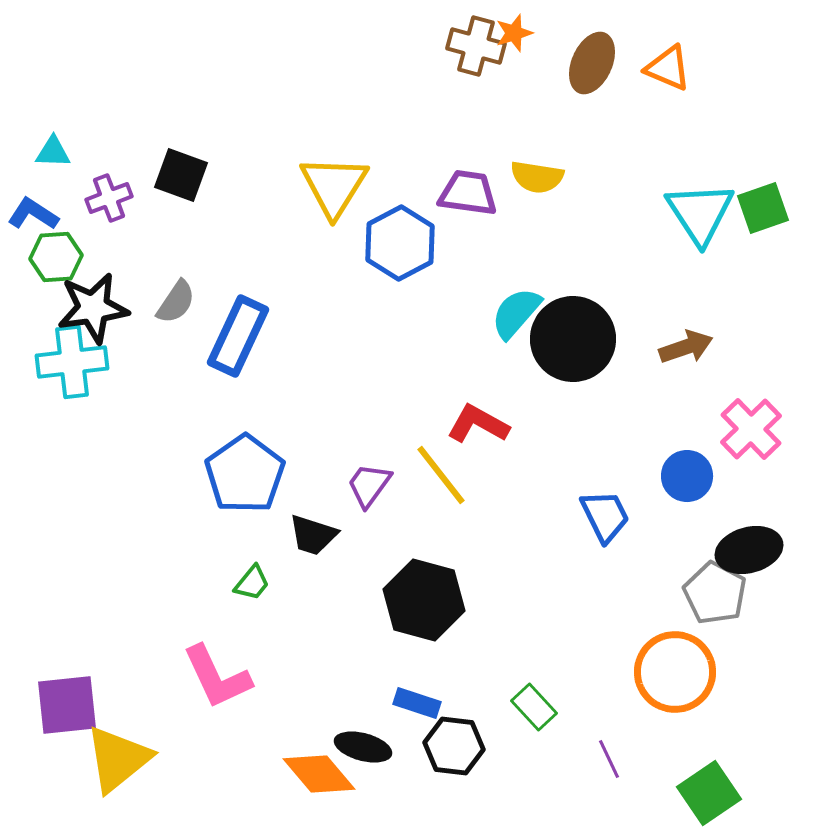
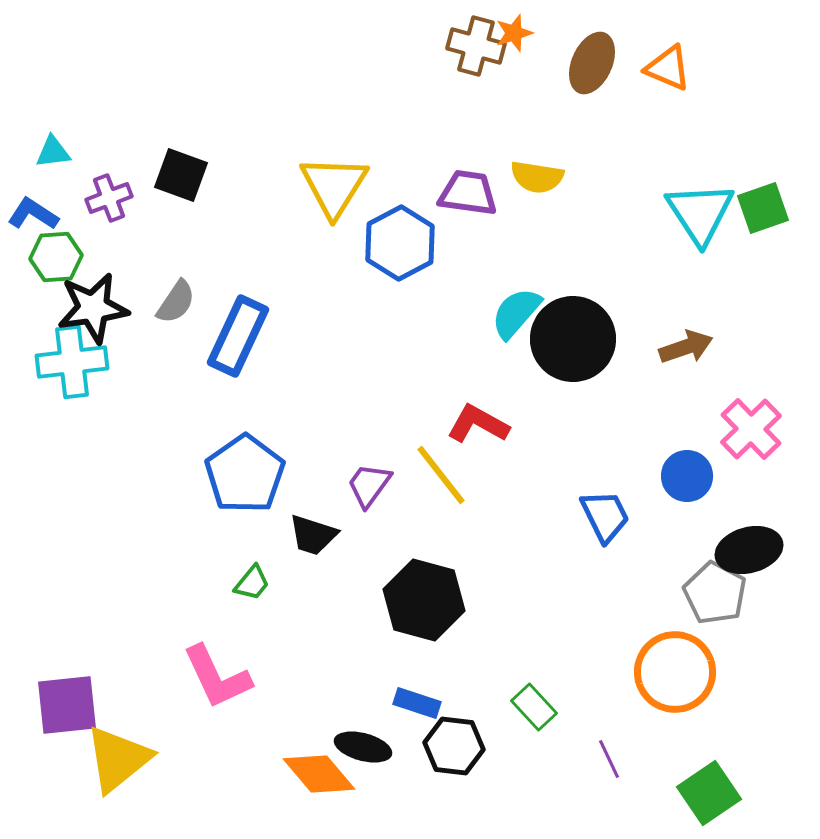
cyan triangle at (53, 152): rotated 9 degrees counterclockwise
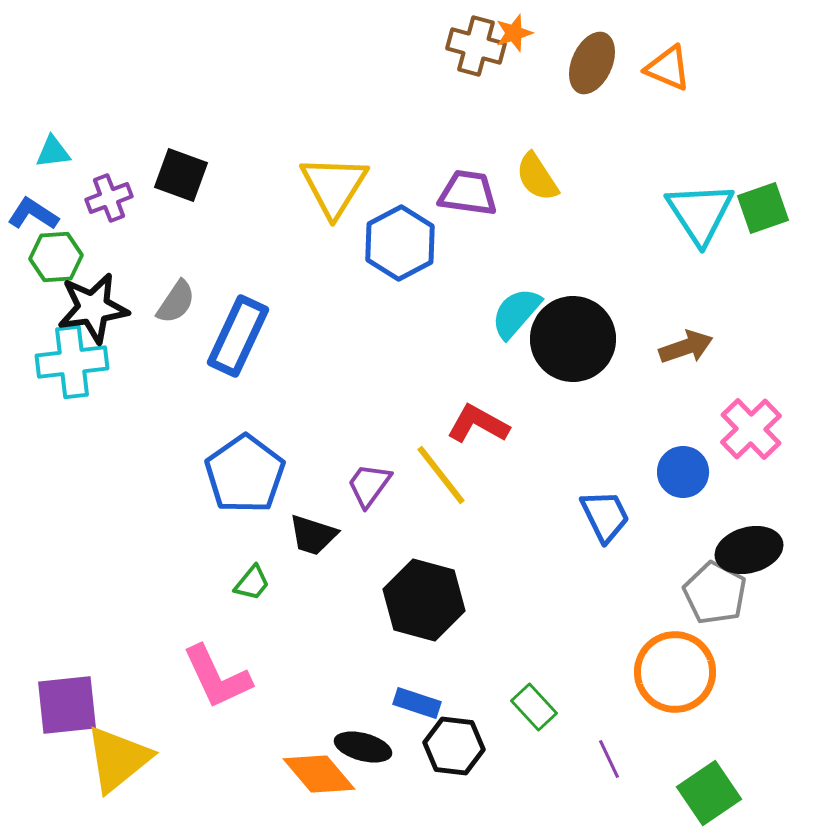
yellow semicircle at (537, 177): rotated 48 degrees clockwise
blue circle at (687, 476): moved 4 px left, 4 px up
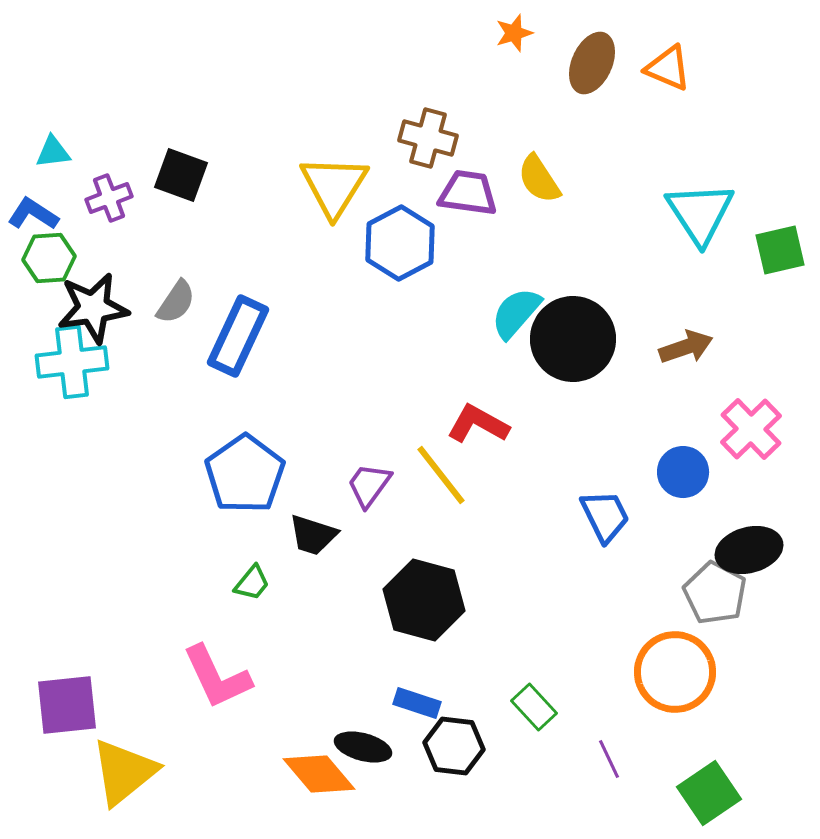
brown cross at (476, 46): moved 48 px left, 92 px down
yellow semicircle at (537, 177): moved 2 px right, 2 px down
green square at (763, 208): moved 17 px right, 42 px down; rotated 6 degrees clockwise
green hexagon at (56, 257): moved 7 px left, 1 px down
yellow triangle at (118, 759): moved 6 px right, 13 px down
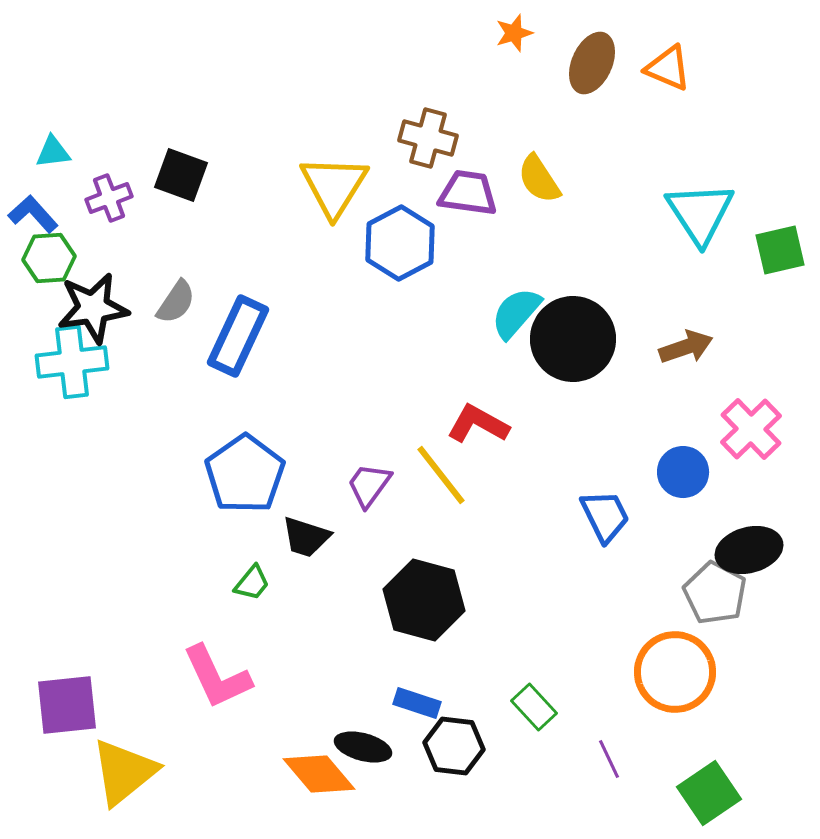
blue L-shape at (33, 214): rotated 15 degrees clockwise
black trapezoid at (313, 535): moved 7 px left, 2 px down
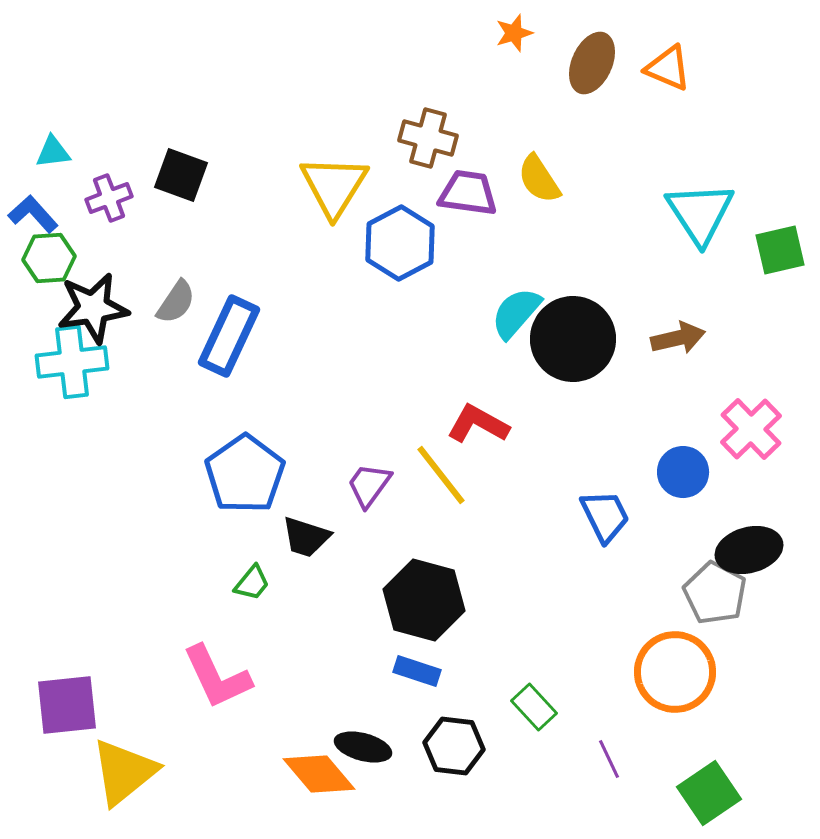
blue rectangle at (238, 336): moved 9 px left
brown arrow at (686, 347): moved 8 px left, 9 px up; rotated 6 degrees clockwise
blue rectangle at (417, 703): moved 32 px up
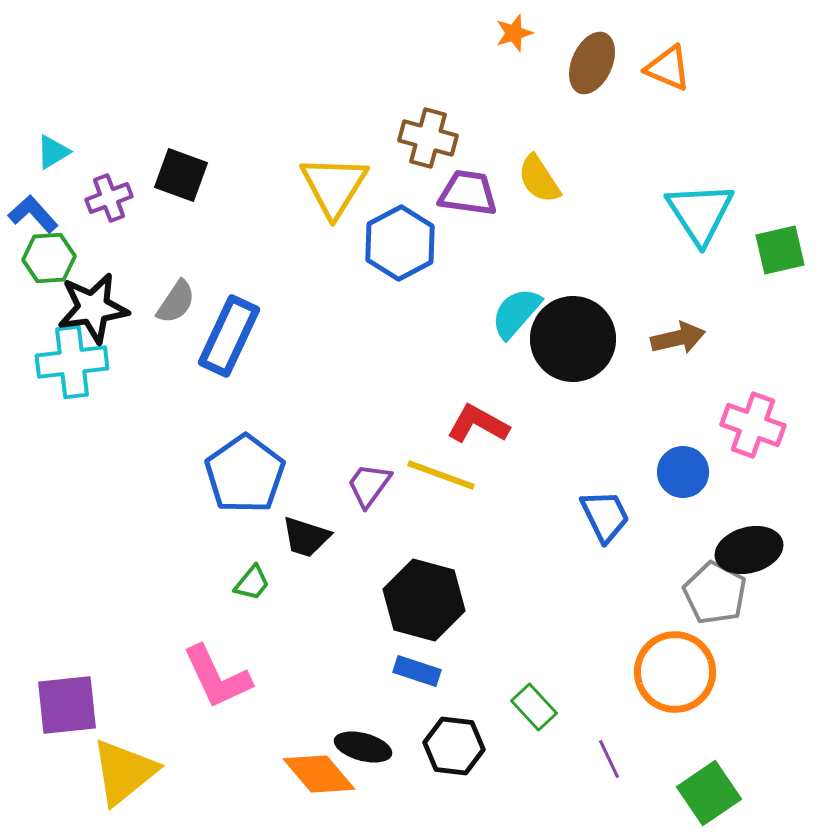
cyan triangle at (53, 152): rotated 24 degrees counterclockwise
pink cross at (751, 429): moved 2 px right, 4 px up; rotated 26 degrees counterclockwise
yellow line at (441, 475): rotated 32 degrees counterclockwise
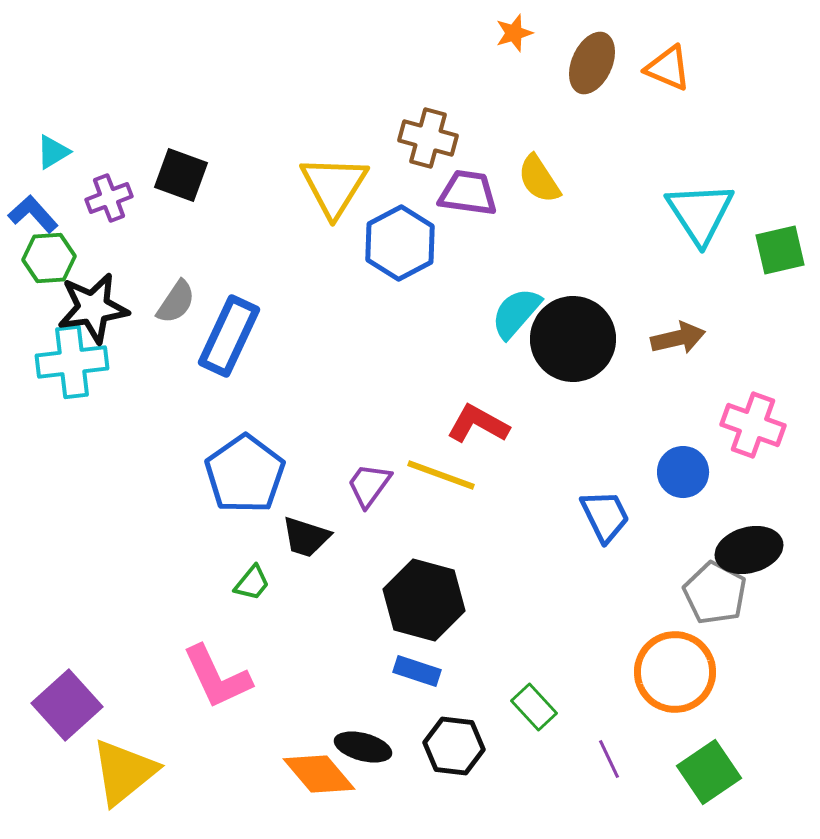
purple square at (67, 705): rotated 36 degrees counterclockwise
green square at (709, 793): moved 21 px up
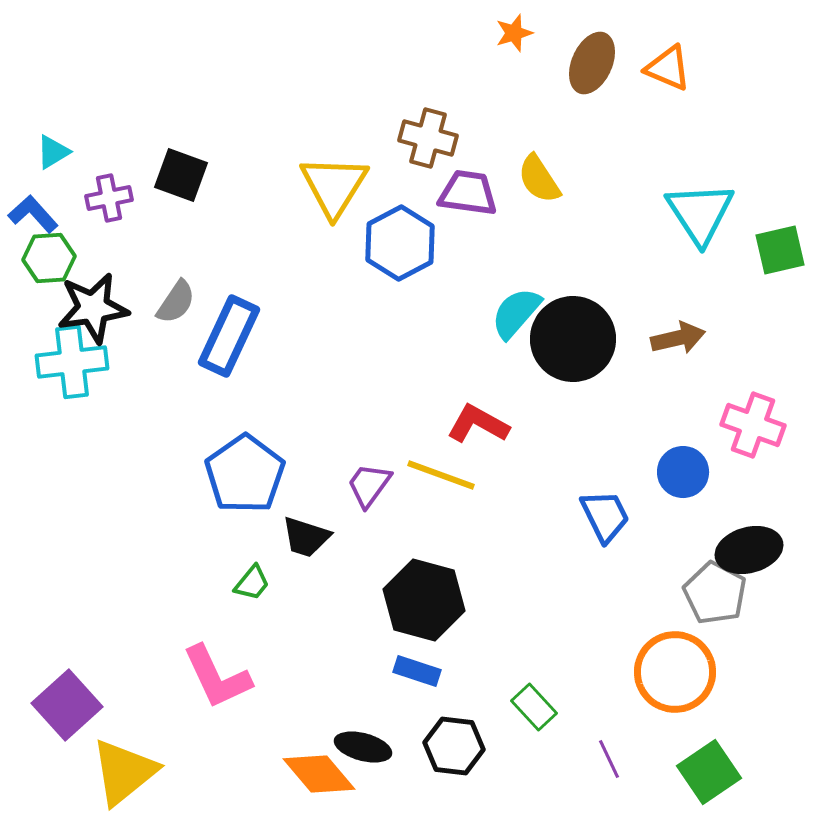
purple cross at (109, 198): rotated 9 degrees clockwise
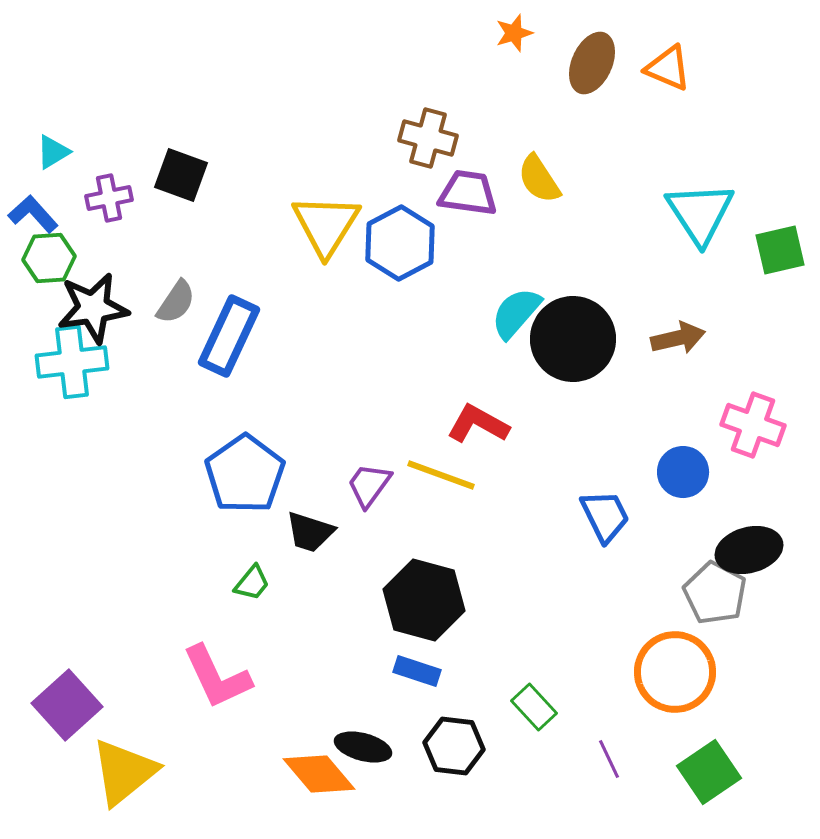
yellow triangle at (334, 186): moved 8 px left, 39 px down
black trapezoid at (306, 537): moved 4 px right, 5 px up
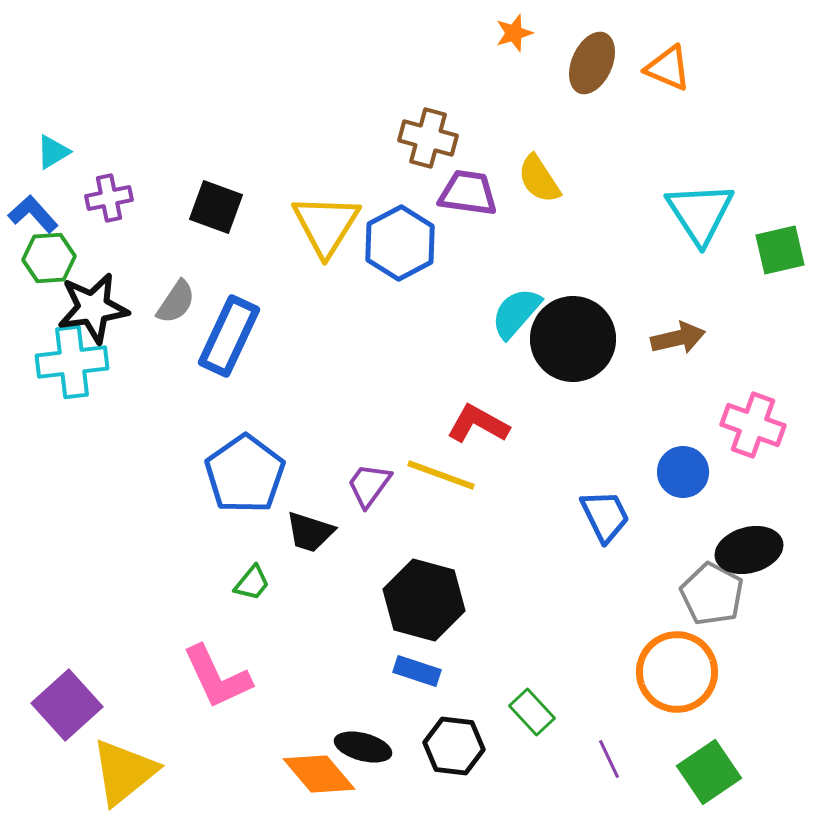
black square at (181, 175): moved 35 px right, 32 px down
gray pentagon at (715, 593): moved 3 px left, 1 px down
orange circle at (675, 672): moved 2 px right
green rectangle at (534, 707): moved 2 px left, 5 px down
